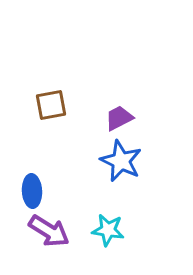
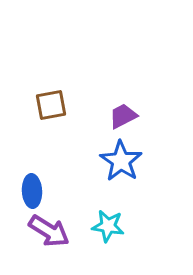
purple trapezoid: moved 4 px right, 2 px up
blue star: rotated 9 degrees clockwise
cyan star: moved 4 px up
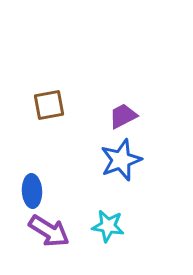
brown square: moved 2 px left
blue star: moved 1 px up; rotated 18 degrees clockwise
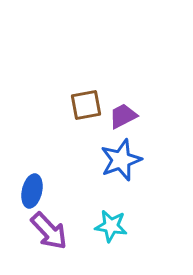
brown square: moved 37 px right
blue ellipse: rotated 16 degrees clockwise
cyan star: moved 3 px right
purple arrow: rotated 15 degrees clockwise
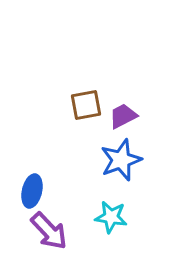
cyan star: moved 9 px up
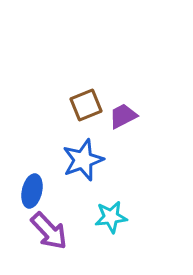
brown square: rotated 12 degrees counterclockwise
blue star: moved 38 px left
cyan star: rotated 16 degrees counterclockwise
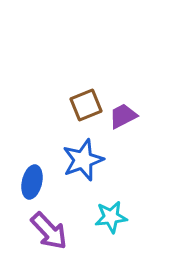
blue ellipse: moved 9 px up
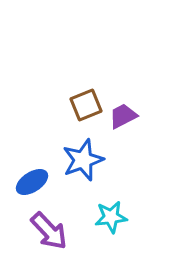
blue ellipse: rotated 44 degrees clockwise
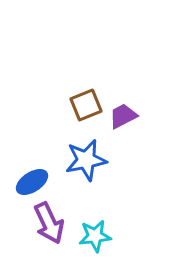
blue star: moved 3 px right; rotated 9 degrees clockwise
cyan star: moved 16 px left, 19 px down
purple arrow: moved 8 px up; rotated 18 degrees clockwise
